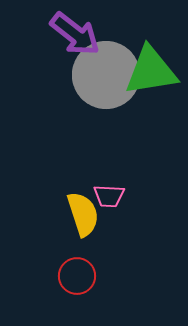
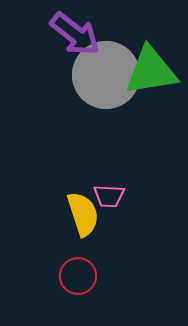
red circle: moved 1 px right
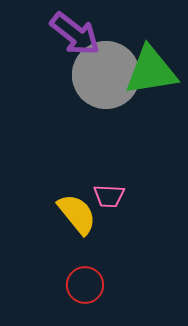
yellow semicircle: moved 6 px left; rotated 21 degrees counterclockwise
red circle: moved 7 px right, 9 px down
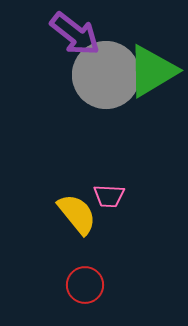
green triangle: moved 1 px right; rotated 22 degrees counterclockwise
